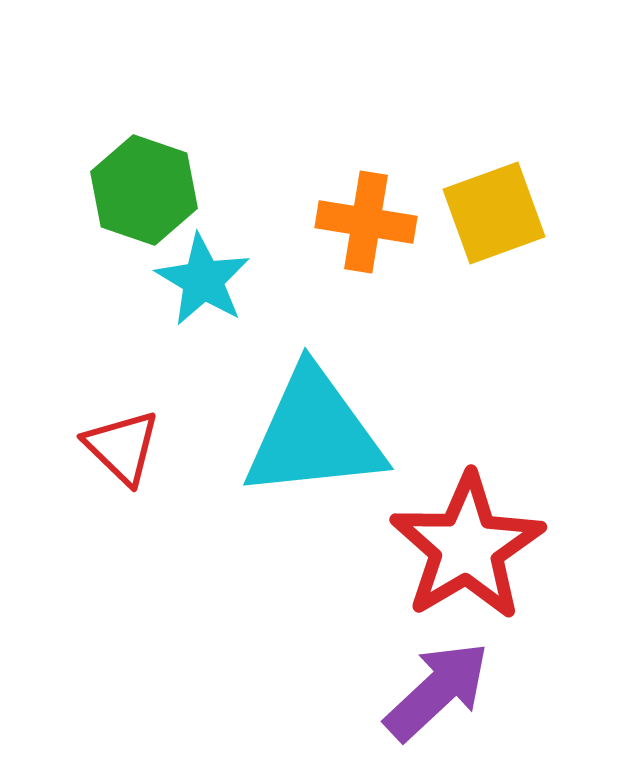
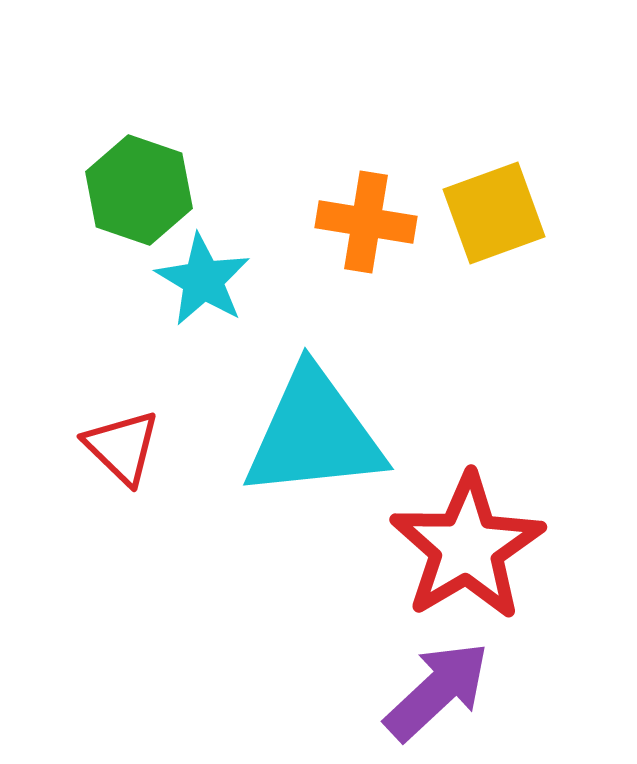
green hexagon: moved 5 px left
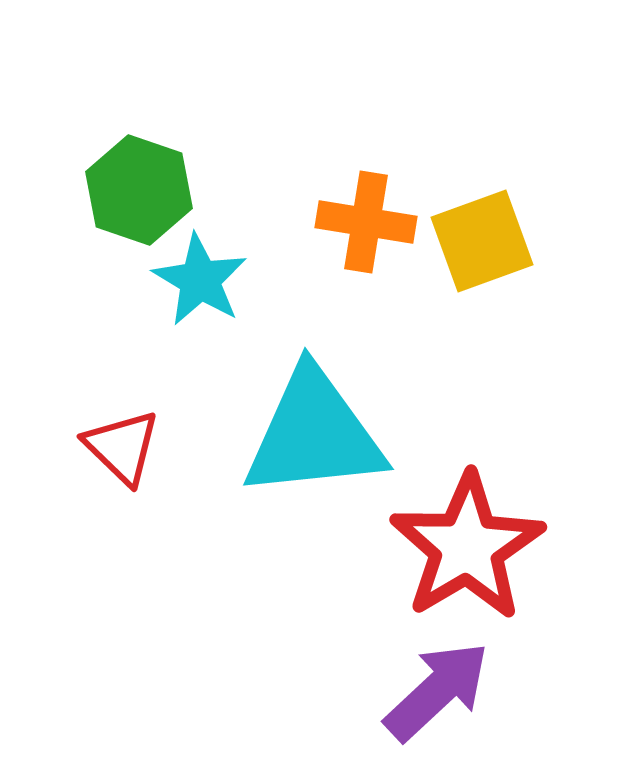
yellow square: moved 12 px left, 28 px down
cyan star: moved 3 px left
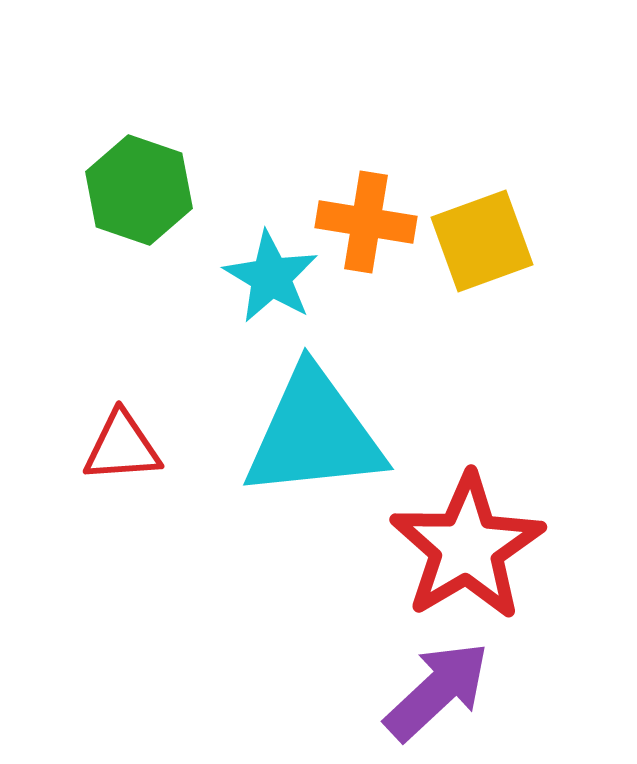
cyan star: moved 71 px right, 3 px up
red triangle: rotated 48 degrees counterclockwise
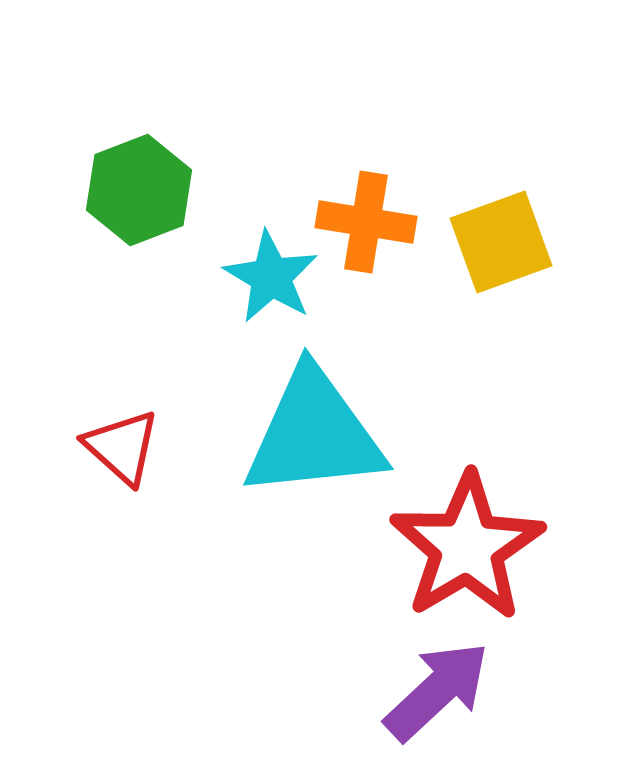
green hexagon: rotated 20 degrees clockwise
yellow square: moved 19 px right, 1 px down
red triangle: rotated 46 degrees clockwise
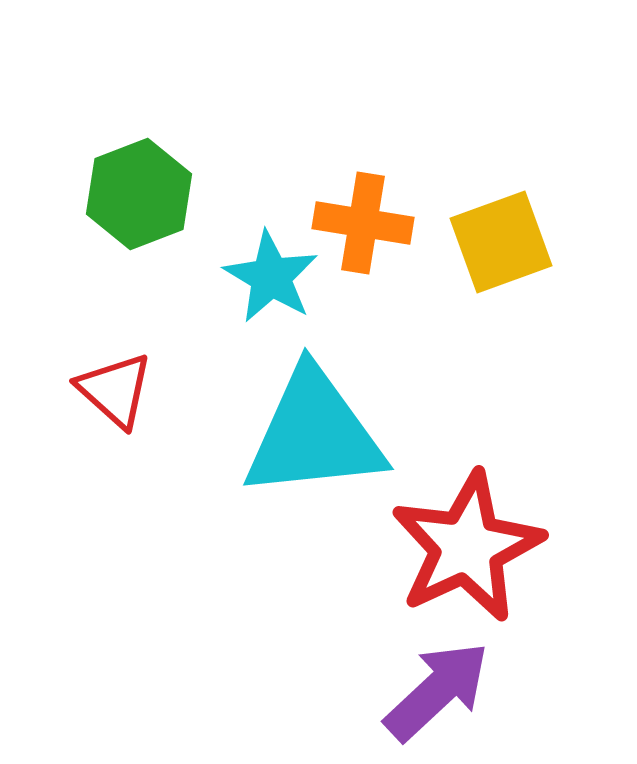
green hexagon: moved 4 px down
orange cross: moved 3 px left, 1 px down
red triangle: moved 7 px left, 57 px up
red star: rotated 6 degrees clockwise
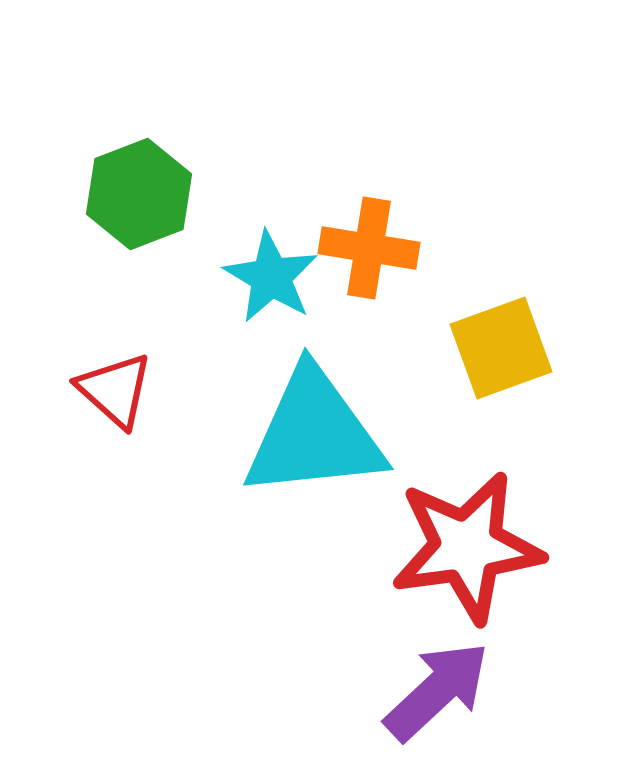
orange cross: moved 6 px right, 25 px down
yellow square: moved 106 px down
red star: rotated 17 degrees clockwise
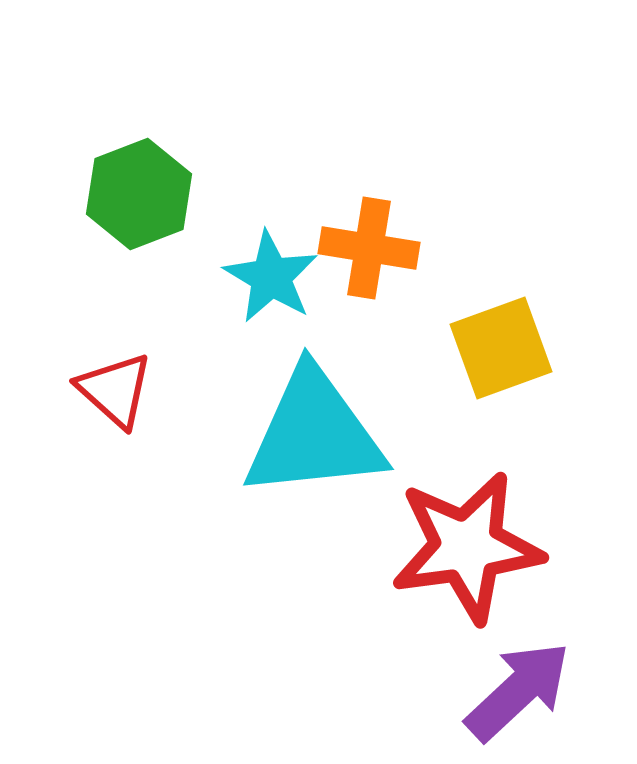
purple arrow: moved 81 px right
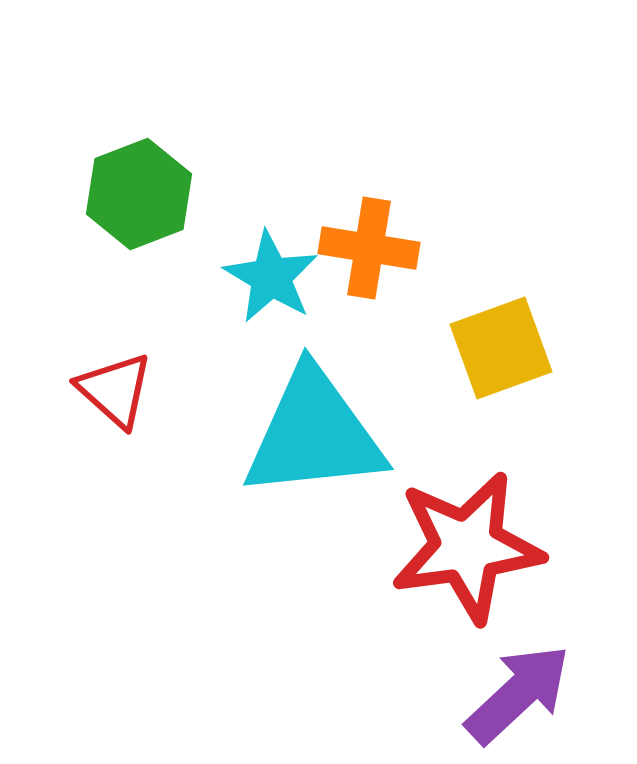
purple arrow: moved 3 px down
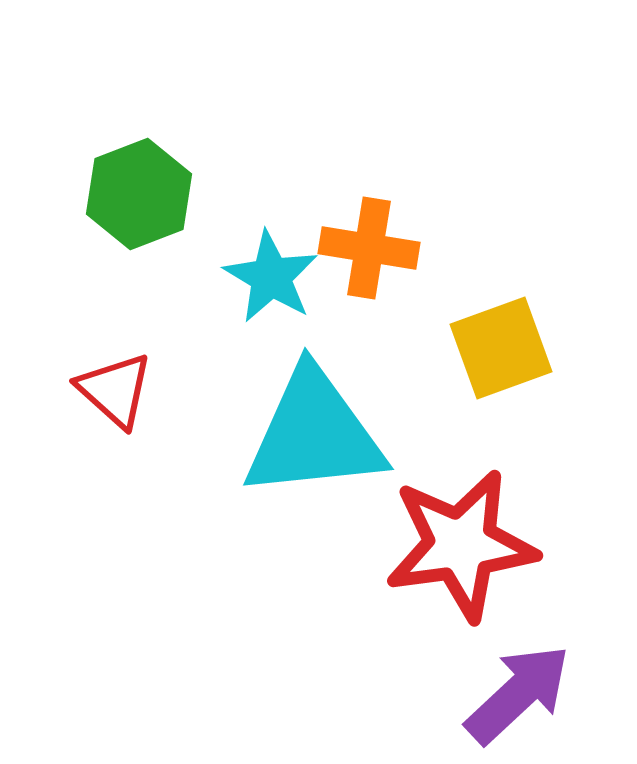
red star: moved 6 px left, 2 px up
